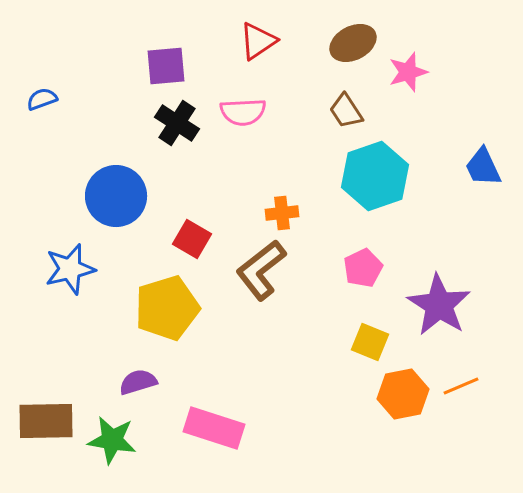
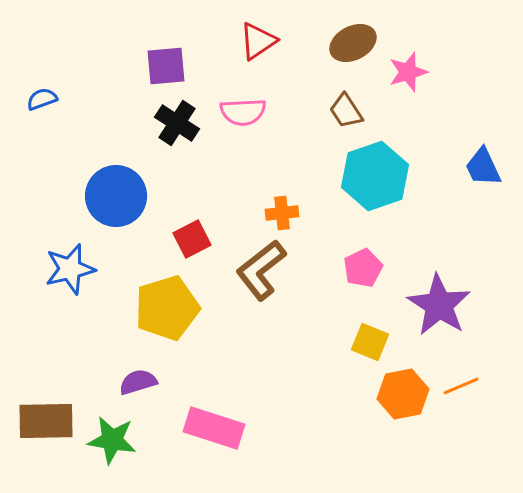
red square: rotated 33 degrees clockwise
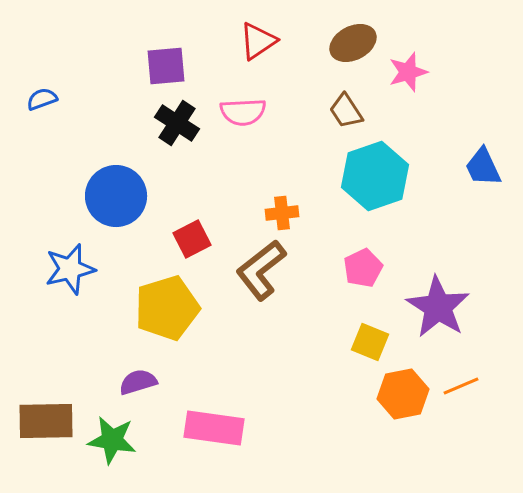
purple star: moved 1 px left, 2 px down
pink rectangle: rotated 10 degrees counterclockwise
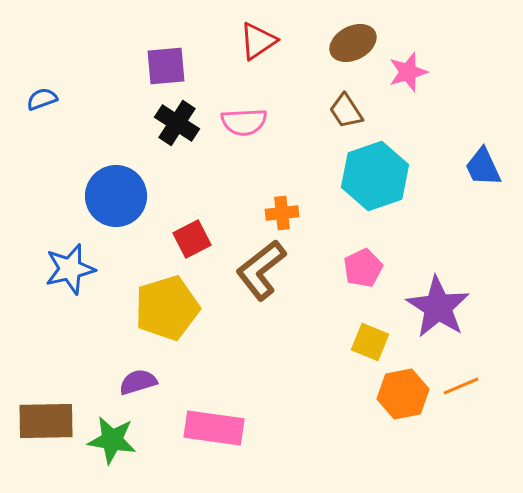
pink semicircle: moved 1 px right, 10 px down
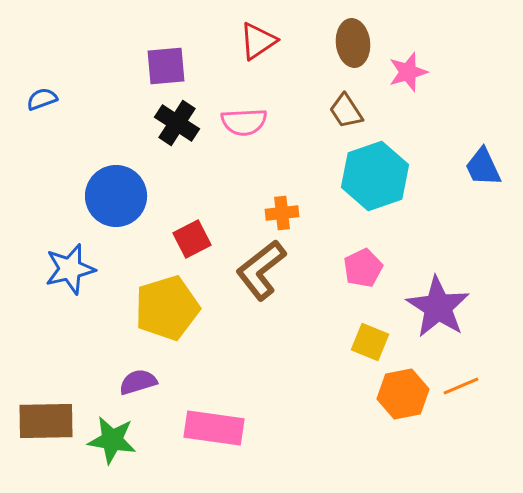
brown ellipse: rotated 69 degrees counterclockwise
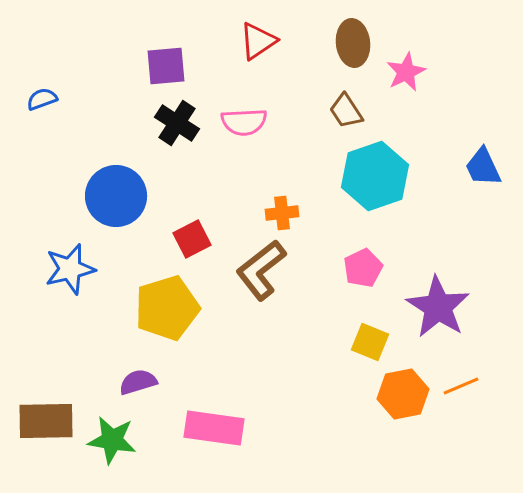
pink star: moved 2 px left; rotated 9 degrees counterclockwise
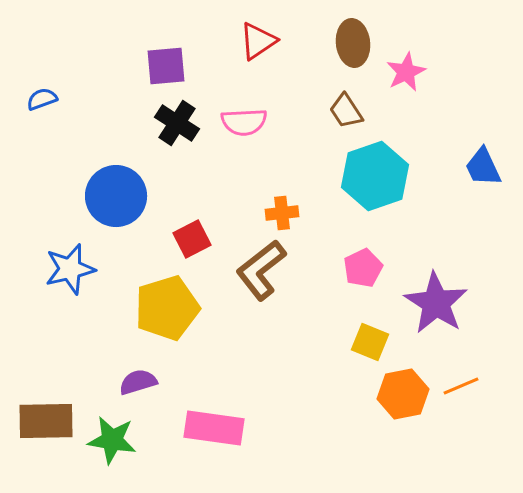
purple star: moved 2 px left, 4 px up
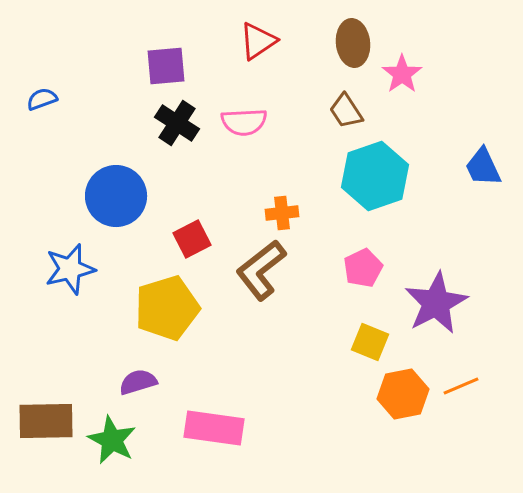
pink star: moved 4 px left, 2 px down; rotated 9 degrees counterclockwise
purple star: rotated 12 degrees clockwise
green star: rotated 18 degrees clockwise
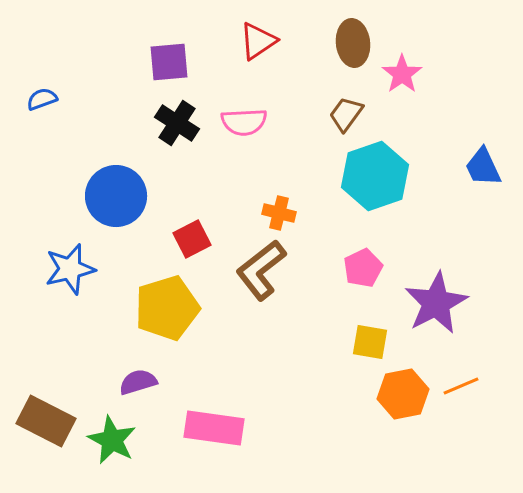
purple square: moved 3 px right, 4 px up
brown trapezoid: moved 3 px down; rotated 69 degrees clockwise
orange cross: moved 3 px left; rotated 20 degrees clockwise
yellow square: rotated 12 degrees counterclockwise
brown rectangle: rotated 28 degrees clockwise
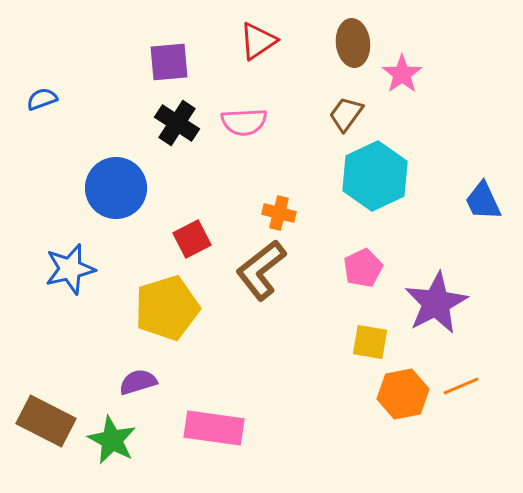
blue trapezoid: moved 34 px down
cyan hexagon: rotated 6 degrees counterclockwise
blue circle: moved 8 px up
